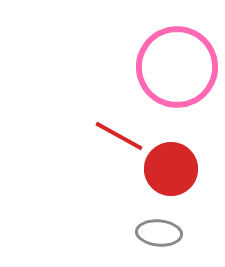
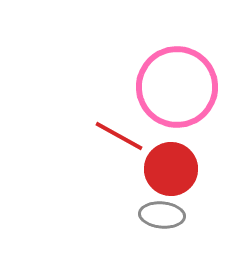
pink circle: moved 20 px down
gray ellipse: moved 3 px right, 18 px up
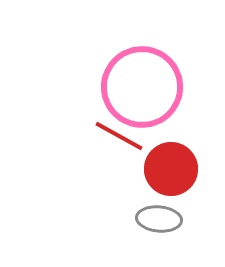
pink circle: moved 35 px left
gray ellipse: moved 3 px left, 4 px down
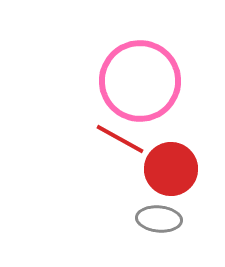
pink circle: moved 2 px left, 6 px up
red line: moved 1 px right, 3 px down
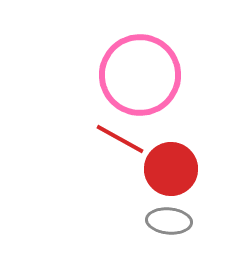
pink circle: moved 6 px up
gray ellipse: moved 10 px right, 2 px down
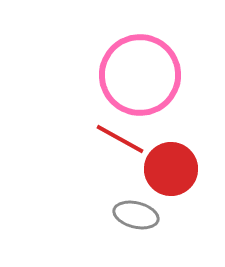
gray ellipse: moved 33 px left, 6 px up; rotated 9 degrees clockwise
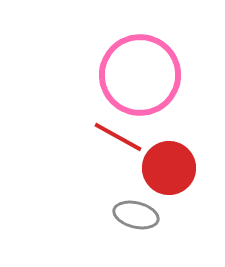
red line: moved 2 px left, 2 px up
red circle: moved 2 px left, 1 px up
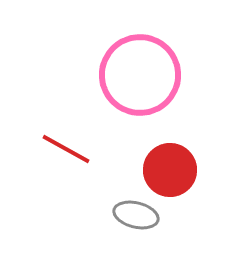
red line: moved 52 px left, 12 px down
red circle: moved 1 px right, 2 px down
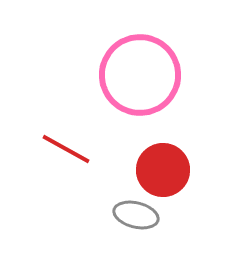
red circle: moved 7 px left
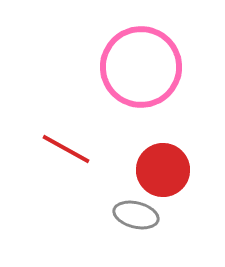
pink circle: moved 1 px right, 8 px up
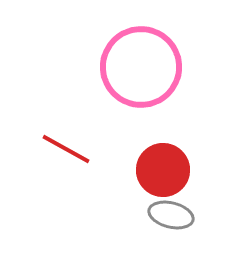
gray ellipse: moved 35 px right
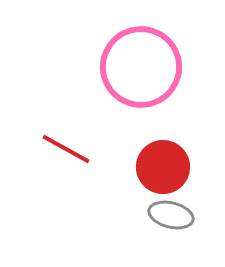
red circle: moved 3 px up
